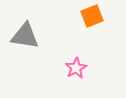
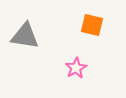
orange square: moved 9 px down; rotated 35 degrees clockwise
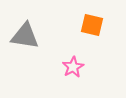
pink star: moved 3 px left, 1 px up
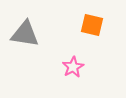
gray triangle: moved 2 px up
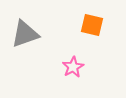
gray triangle: rotated 28 degrees counterclockwise
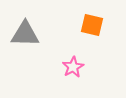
gray triangle: rotated 20 degrees clockwise
